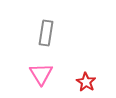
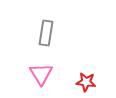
red star: rotated 24 degrees counterclockwise
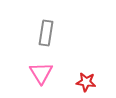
pink triangle: moved 1 px up
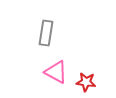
pink triangle: moved 15 px right, 1 px up; rotated 30 degrees counterclockwise
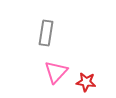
pink triangle: rotated 45 degrees clockwise
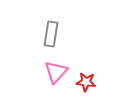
gray rectangle: moved 5 px right, 1 px down
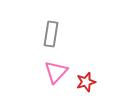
red star: rotated 24 degrees counterclockwise
